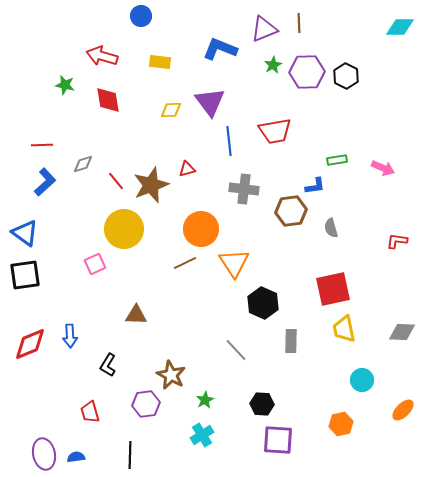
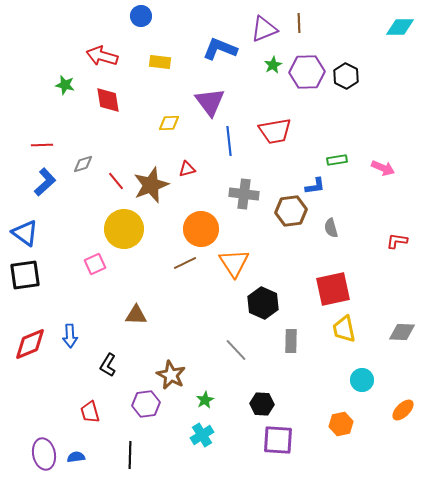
yellow diamond at (171, 110): moved 2 px left, 13 px down
gray cross at (244, 189): moved 5 px down
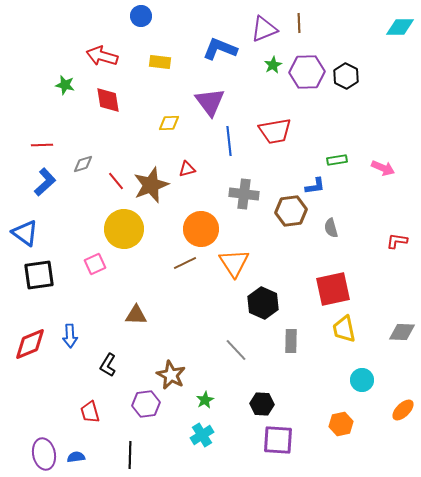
black square at (25, 275): moved 14 px right
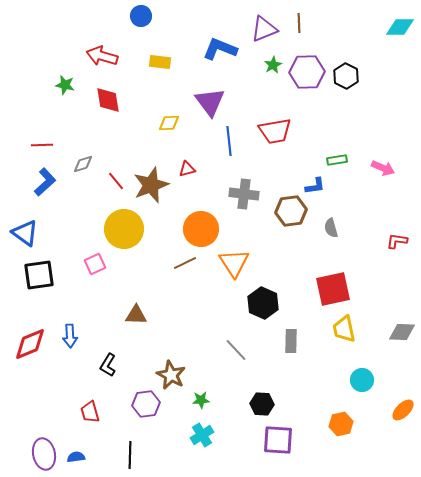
green star at (205, 400): moved 4 px left; rotated 24 degrees clockwise
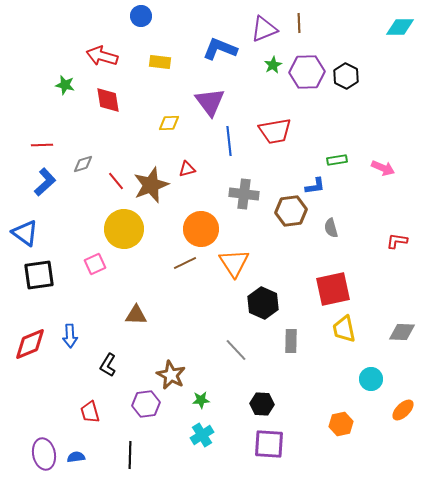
cyan circle at (362, 380): moved 9 px right, 1 px up
purple square at (278, 440): moved 9 px left, 4 px down
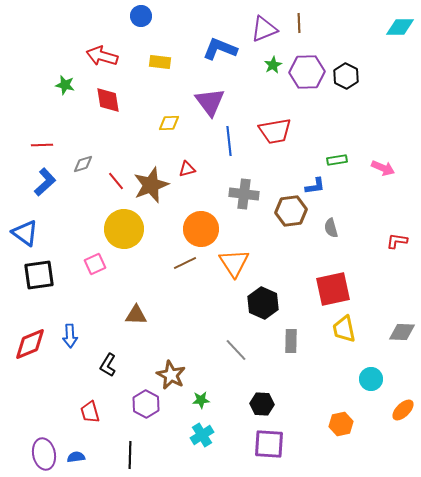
purple hexagon at (146, 404): rotated 24 degrees counterclockwise
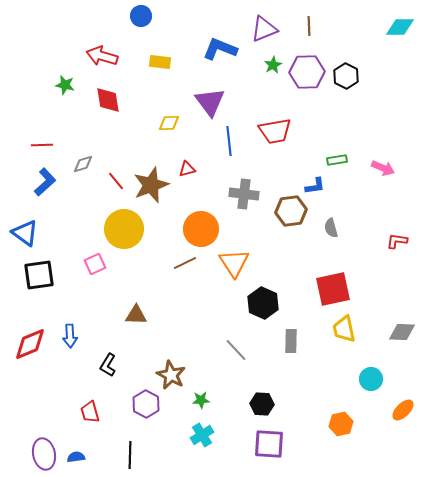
brown line at (299, 23): moved 10 px right, 3 px down
